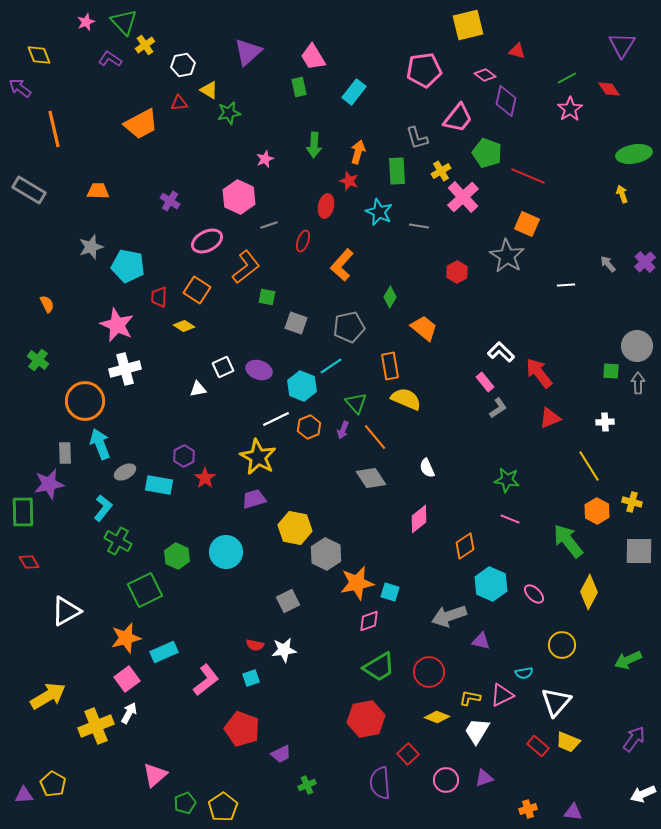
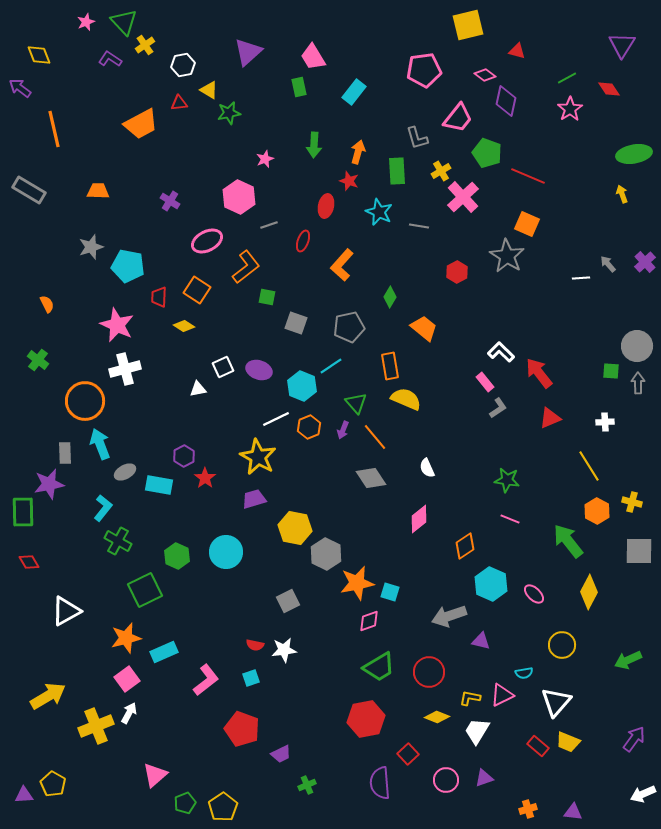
white line at (566, 285): moved 15 px right, 7 px up
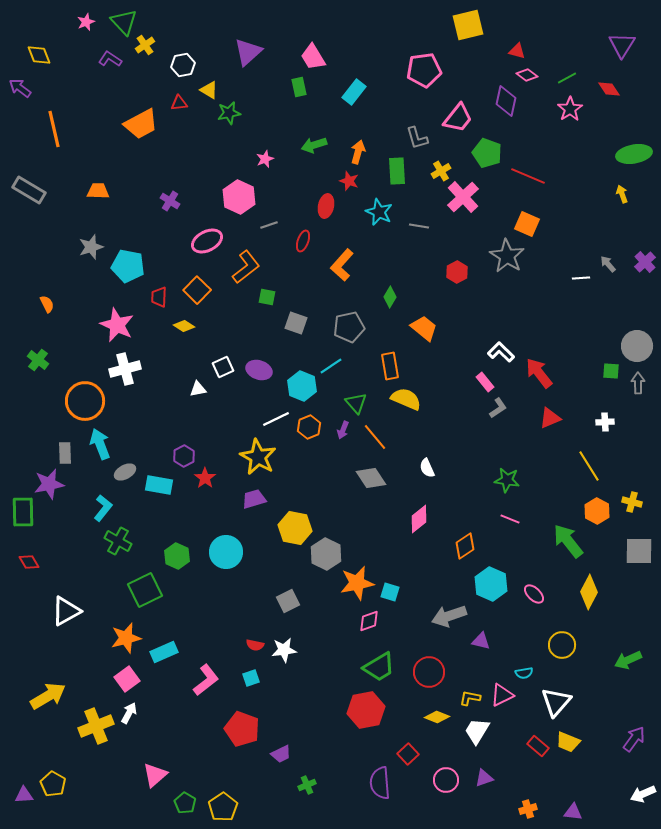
pink diamond at (485, 75): moved 42 px right
green arrow at (314, 145): rotated 70 degrees clockwise
orange square at (197, 290): rotated 12 degrees clockwise
red hexagon at (366, 719): moved 9 px up
green pentagon at (185, 803): rotated 20 degrees counterclockwise
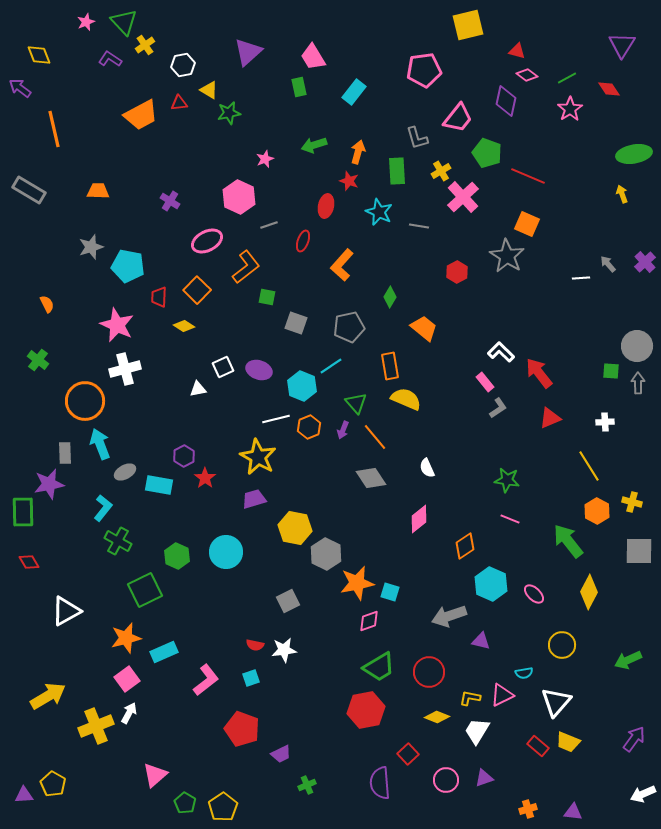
orange trapezoid at (141, 124): moved 9 px up
white line at (276, 419): rotated 12 degrees clockwise
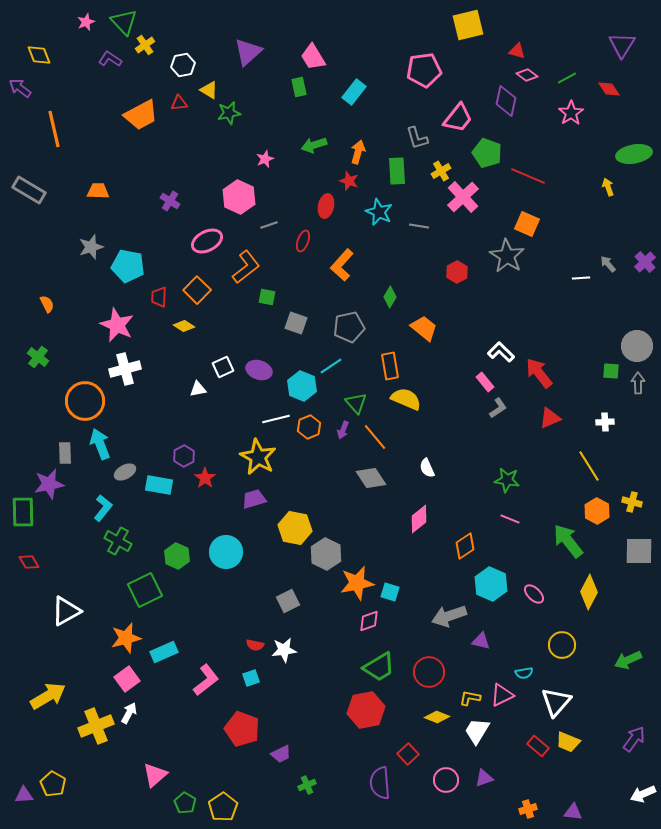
pink star at (570, 109): moved 1 px right, 4 px down
yellow arrow at (622, 194): moved 14 px left, 7 px up
green cross at (38, 360): moved 3 px up
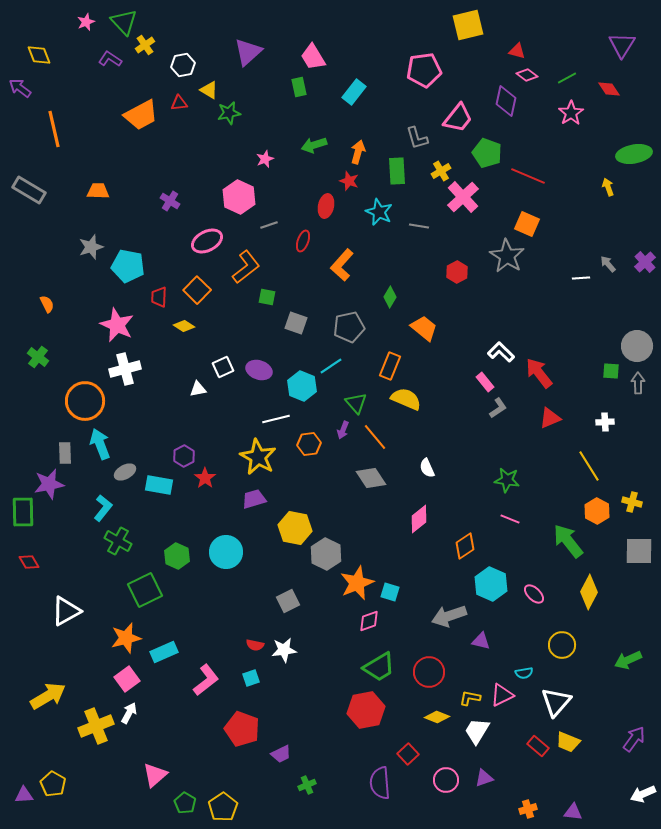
orange rectangle at (390, 366): rotated 32 degrees clockwise
orange hexagon at (309, 427): moved 17 px down; rotated 15 degrees clockwise
orange star at (357, 583): rotated 12 degrees counterclockwise
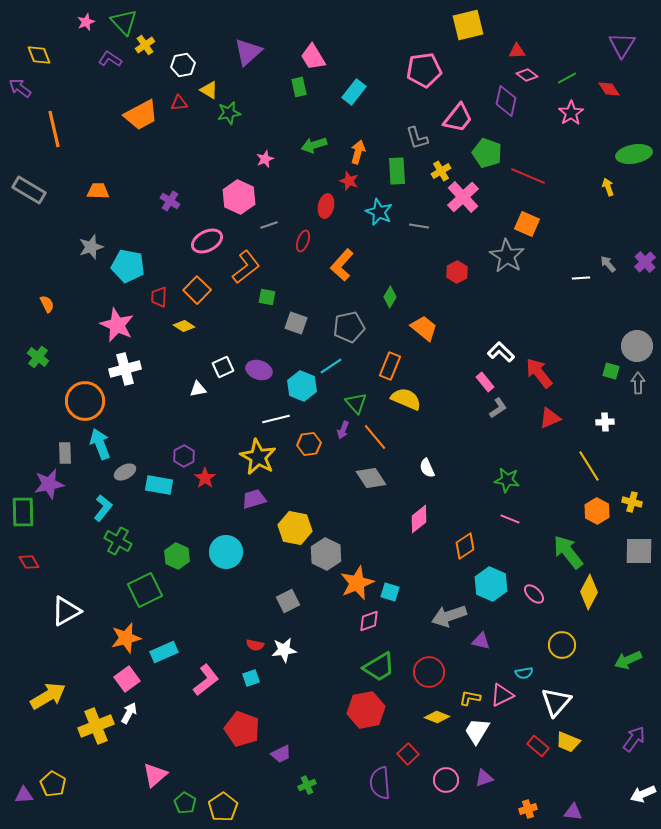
red triangle at (517, 51): rotated 18 degrees counterclockwise
green square at (611, 371): rotated 12 degrees clockwise
green arrow at (568, 541): moved 11 px down
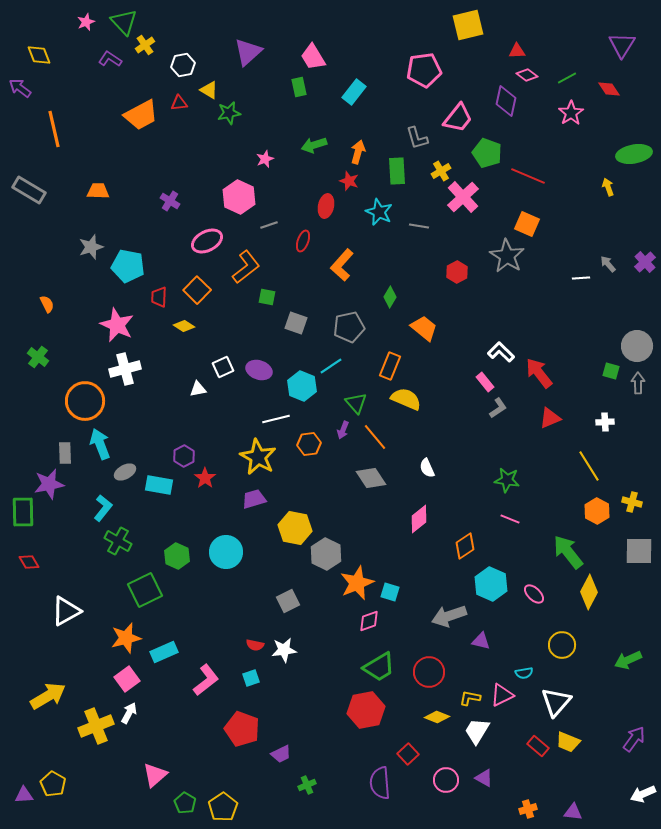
purple triangle at (484, 778): rotated 48 degrees clockwise
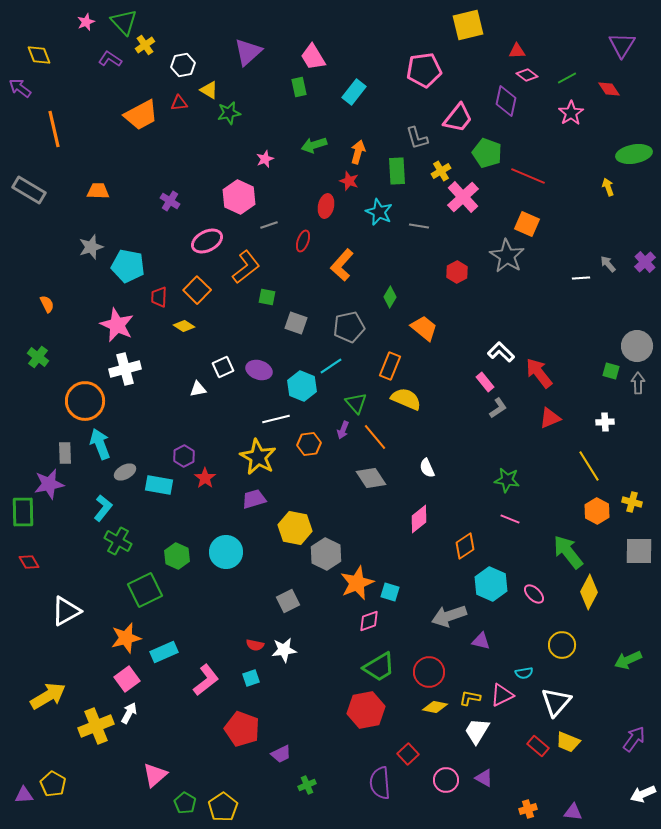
yellow diamond at (437, 717): moved 2 px left, 10 px up; rotated 10 degrees counterclockwise
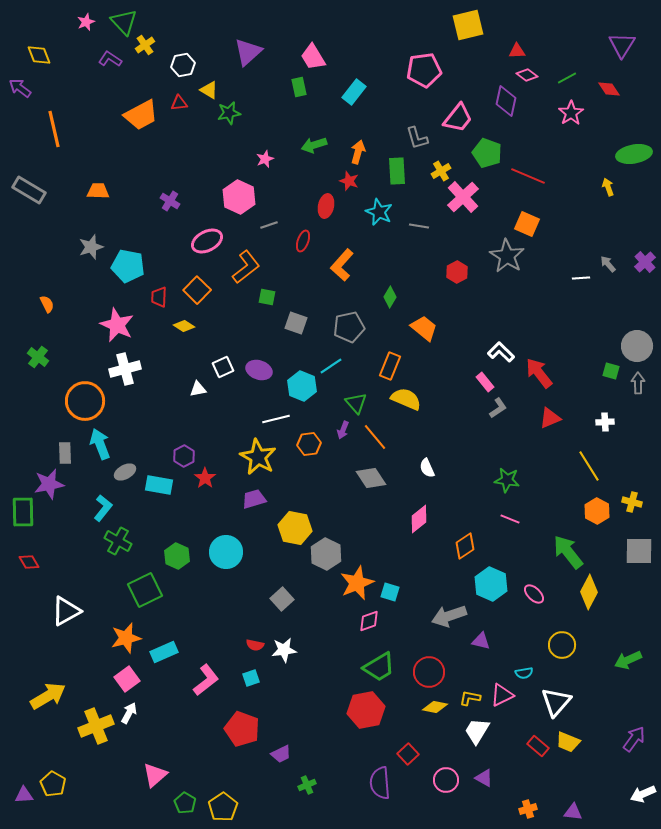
gray square at (288, 601): moved 6 px left, 2 px up; rotated 15 degrees counterclockwise
